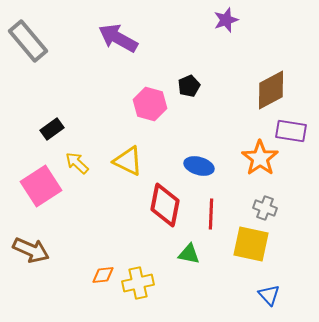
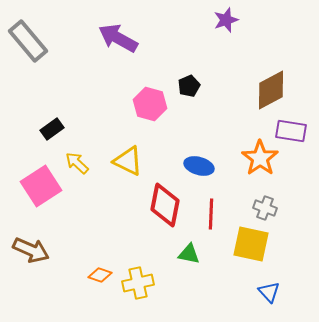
orange diamond: moved 3 px left; rotated 25 degrees clockwise
blue triangle: moved 3 px up
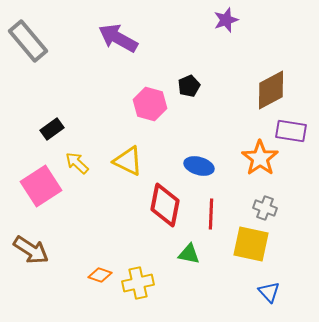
brown arrow: rotated 9 degrees clockwise
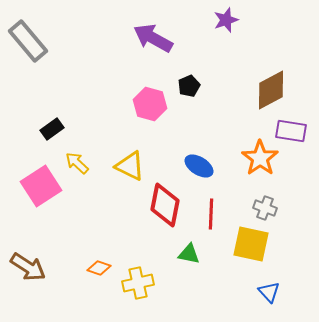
purple arrow: moved 35 px right
yellow triangle: moved 2 px right, 5 px down
blue ellipse: rotated 16 degrees clockwise
brown arrow: moved 3 px left, 17 px down
orange diamond: moved 1 px left, 7 px up
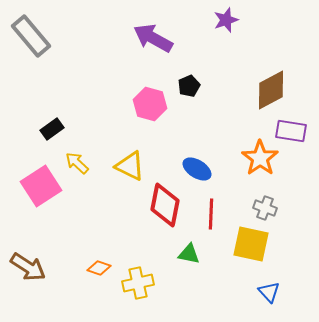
gray rectangle: moved 3 px right, 5 px up
blue ellipse: moved 2 px left, 3 px down
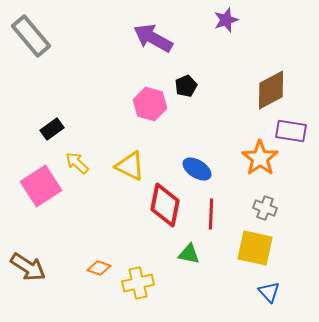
black pentagon: moved 3 px left
yellow square: moved 4 px right, 4 px down
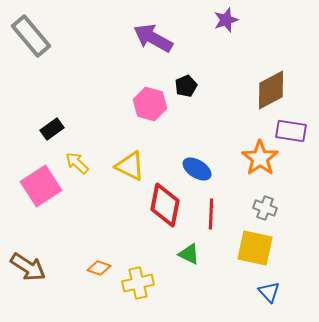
green triangle: rotated 15 degrees clockwise
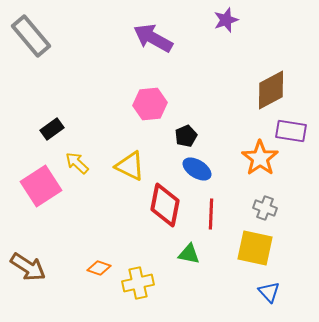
black pentagon: moved 50 px down
pink hexagon: rotated 20 degrees counterclockwise
green triangle: rotated 15 degrees counterclockwise
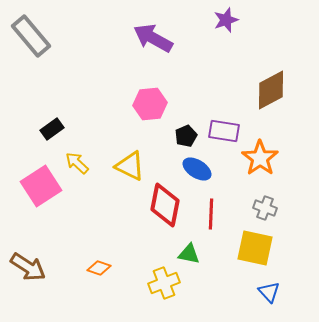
purple rectangle: moved 67 px left
yellow cross: moved 26 px right; rotated 8 degrees counterclockwise
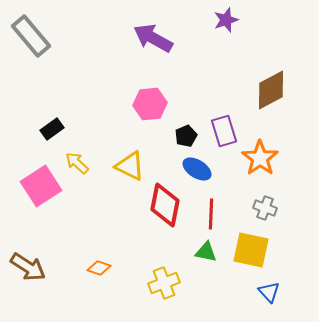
purple rectangle: rotated 64 degrees clockwise
yellow square: moved 4 px left, 2 px down
green triangle: moved 17 px right, 2 px up
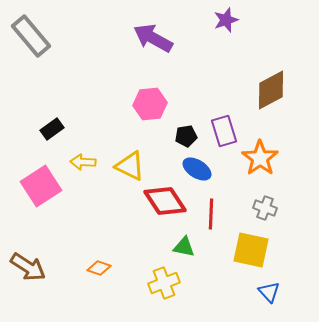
black pentagon: rotated 15 degrees clockwise
yellow arrow: moved 6 px right, 1 px up; rotated 40 degrees counterclockwise
red diamond: moved 4 px up; rotated 45 degrees counterclockwise
green triangle: moved 22 px left, 5 px up
